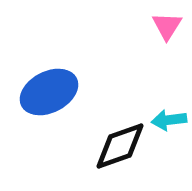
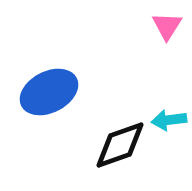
black diamond: moved 1 px up
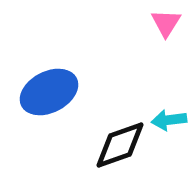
pink triangle: moved 1 px left, 3 px up
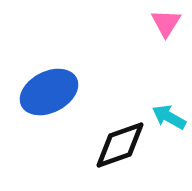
cyan arrow: moved 3 px up; rotated 36 degrees clockwise
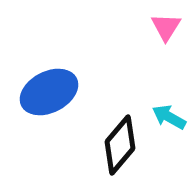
pink triangle: moved 4 px down
black diamond: rotated 30 degrees counterclockwise
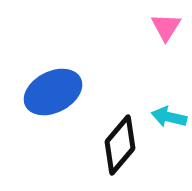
blue ellipse: moved 4 px right
cyan arrow: rotated 16 degrees counterclockwise
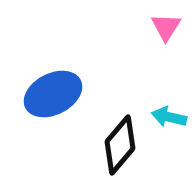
blue ellipse: moved 2 px down
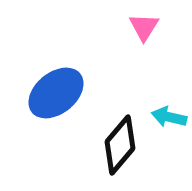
pink triangle: moved 22 px left
blue ellipse: moved 3 px right, 1 px up; rotated 12 degrees counterclockwise
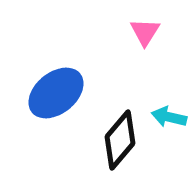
pink triangle: moved 1 px right, 5 px down
black diamond: moved 5 px up
